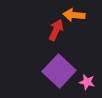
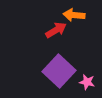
red arrow: rotated 35 degrees clockwise
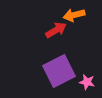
orange arrow: rotated 20 degrees counterclockwise
purple square: rotated 20 degrees clockwise
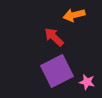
red arrow: moved 2 px left, 7 px down; rotated 105 degrees counterclockwise
purple square: moved 2 px left
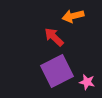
orange arrow: moved 1 px left, 1 px down
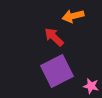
pink star: moved 4 px right, 4 px down
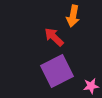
orange arrow: rotated 65 degrees counterclockwise
pink star: rotated 21 degrees counterclockwise
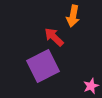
purple square: moved 14 px left, 5 px up
pink star: rotated 14 degrees counterclockwise
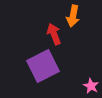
red arrow: moved 3 px up; rotated 25 degrees clockwise
pink star: rotated 21 degrees counterclockwise
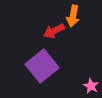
red arrow: moved 3 px up; rotated 95 degrees counterclockwise
purple square: moved 1 px left; rotated 12 degrees counterclockwise
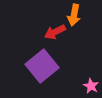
orange arrow: moved 1 px right, 1 px up
red arrow: moved 1 px right, 1 px down
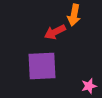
purple square: rotated 36 degrees clockwise
pink star: moved 2 px left; rotated 28 degrees clockwise
